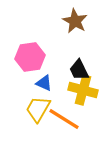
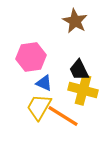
pink hexagon: moved 1 px right
yellow trapezoid: moved 1 px right, 2 px up
orange line: moved 1 px left, 3 px up
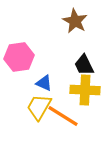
pink hexagon: moved 12 px left
black trapezoid: moved 5 px right, 5 px up
yellow cross: moved 2 px right; rotated 12 degrees counterclockwise
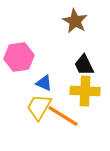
yellow cross: moved 1 px down
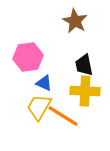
pink hexagon: moved 9 px right
black trapezoid: rotated 15 degrees clockwise
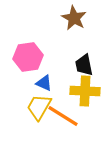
brown star: moved 1 px left, 3 px up
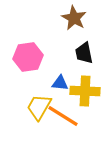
black trapezoid: moved 12 px up
blue triangle: moved 16 px right; rotated 18 degrees counterclockwise
